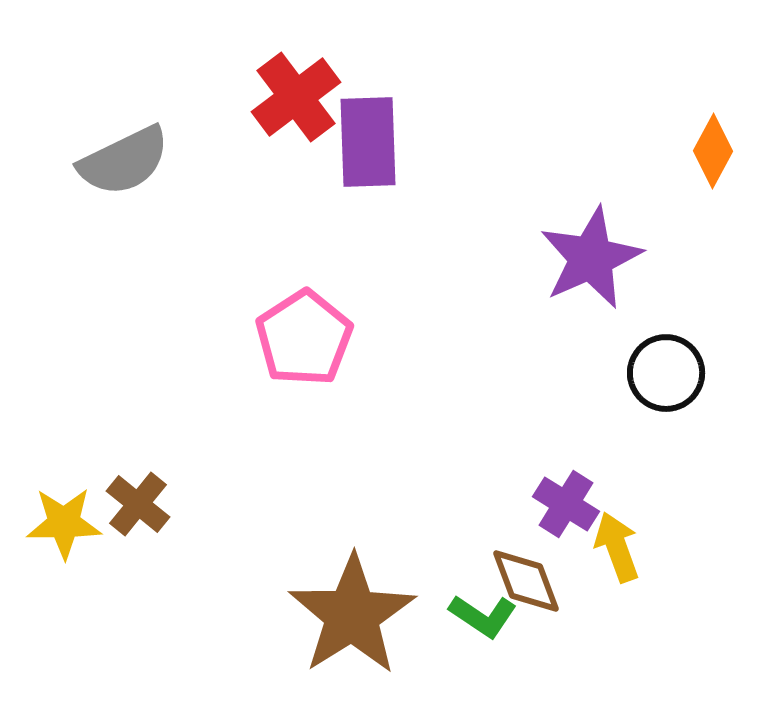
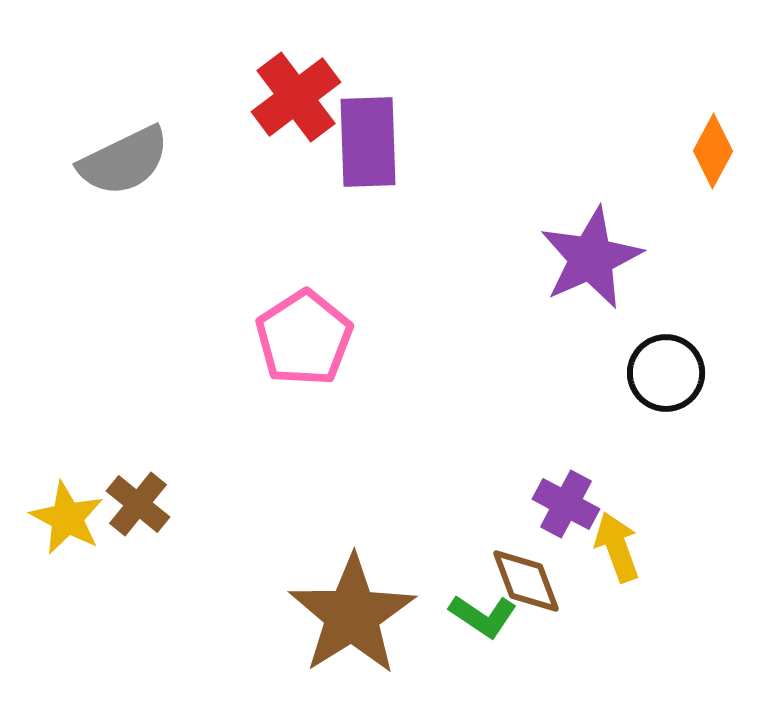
purple cross: rotated 4 degrees counterclockwise
yellow star: moved 3 px right, 5 px up; rotated 28 degrees clockwise
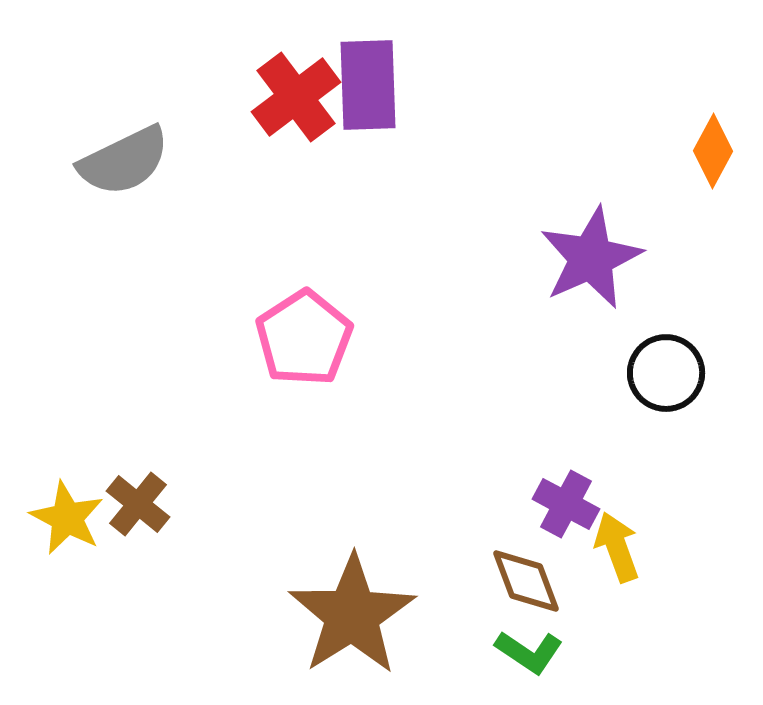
purple rectangle: moved 57 px up
green L-shape: moved 46 px right, 36 px down
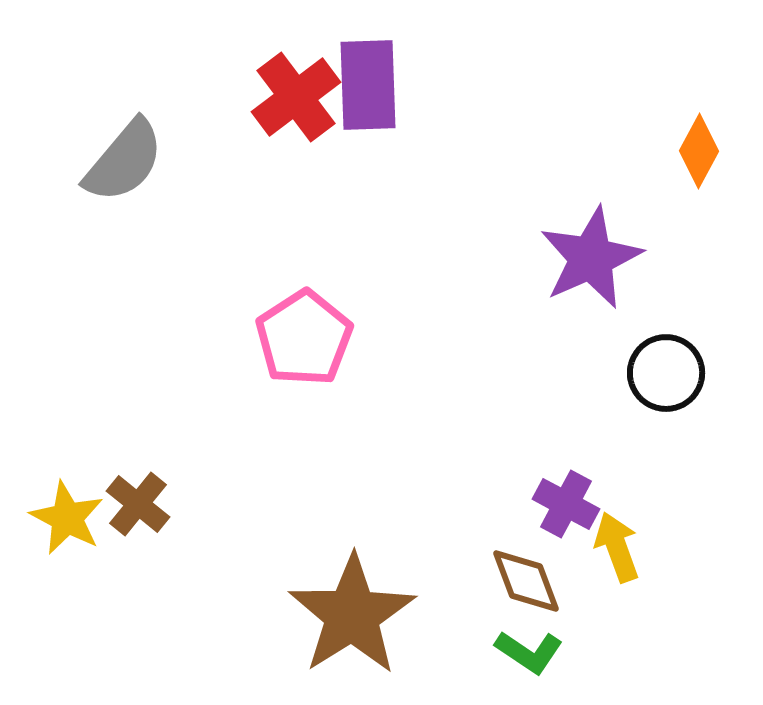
orange diamond: moved 14 px left
gray semicircle: rotated 24 degrees counterclockwise
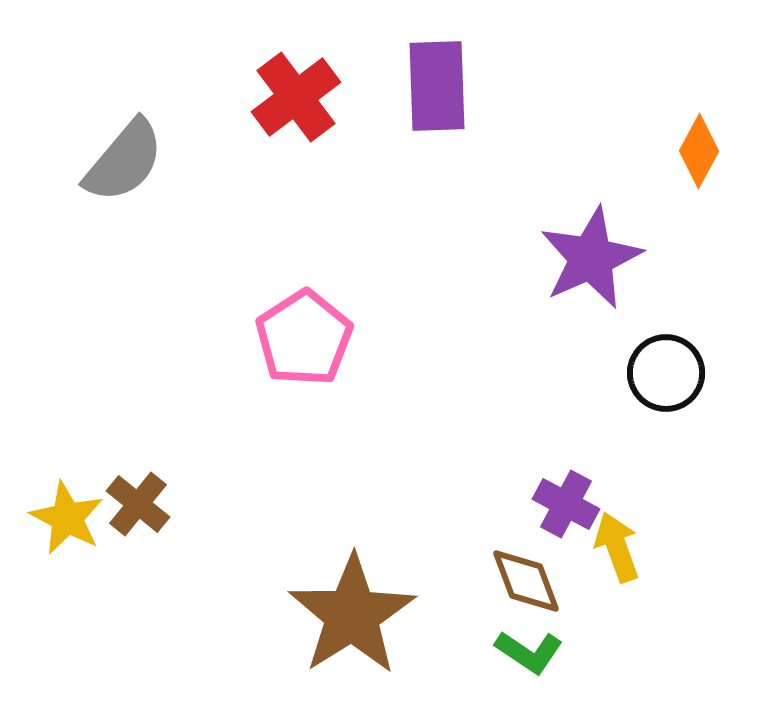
purple rectangle: moved 69 px right, 1 px down
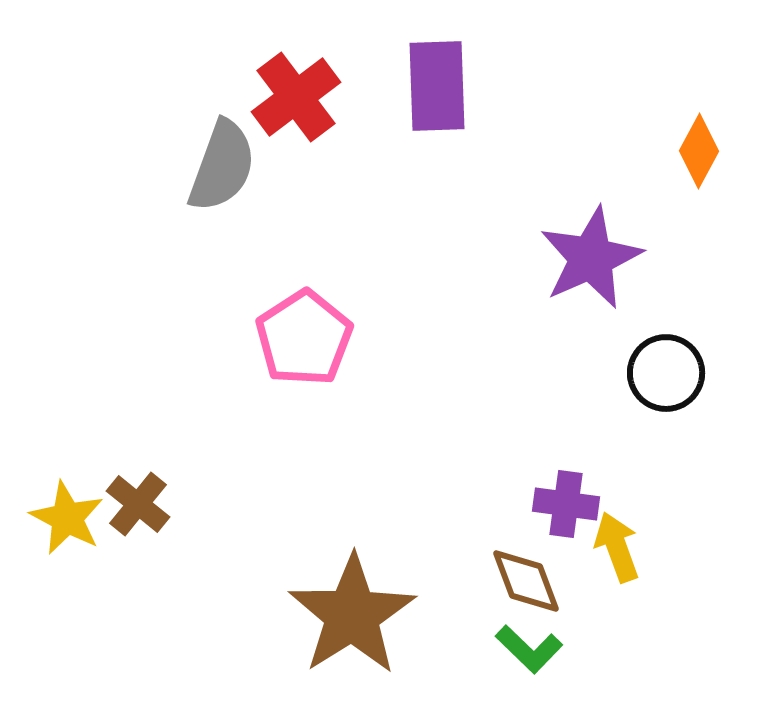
gray semicircle: moved 98 px right, 5 px down; rotated 20 degrees counterclockwise
purple cross: rotated 20 degrees counterclockwise
green L-shape: moved 3 px up; rotated 10 degrees clockwise
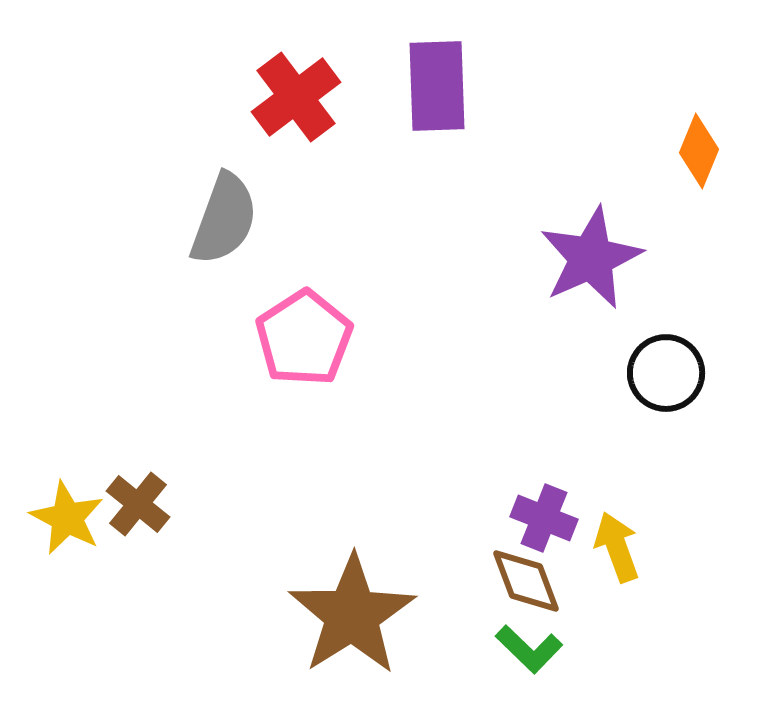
orange diamond: rotated 6 degrees counterclockwise
gray semicircle: moved 2 px right, 53 px down
purple cross: moved 22 px left, 14 px down; rotated 14 degrees clockwise
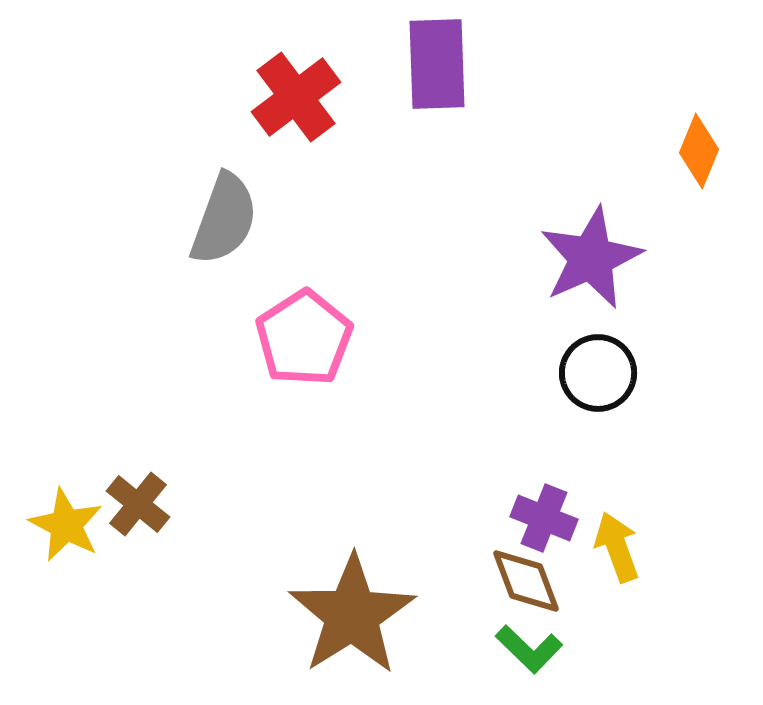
purple rectangle: moved 22 px up
black circle: moved 68 px left
yellow star: moved 1 px left, 7 px down
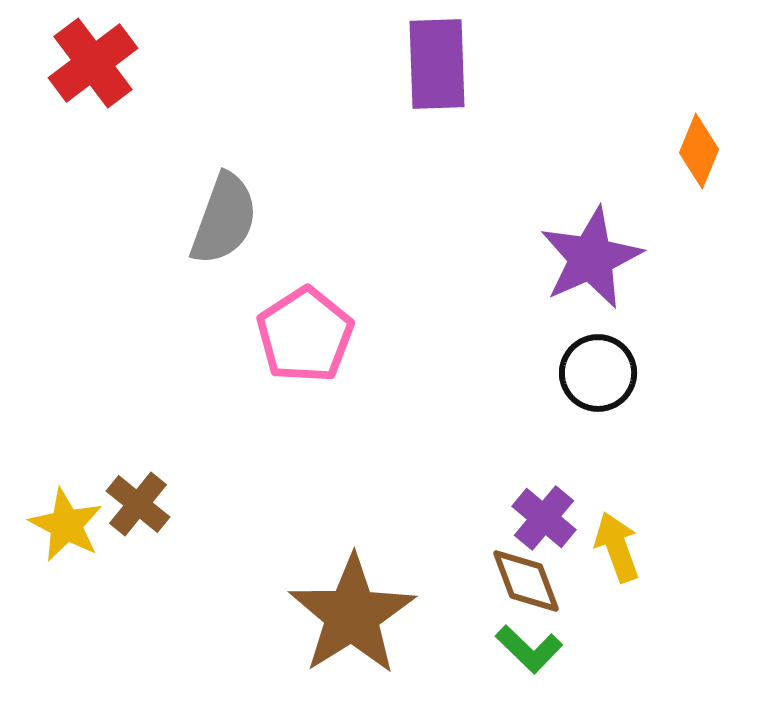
red cross: moved 203 px left, 34 px up
pink pentagon: moved 1 px right, 3 px up
purple cross: rotated 18 degrees clockwise
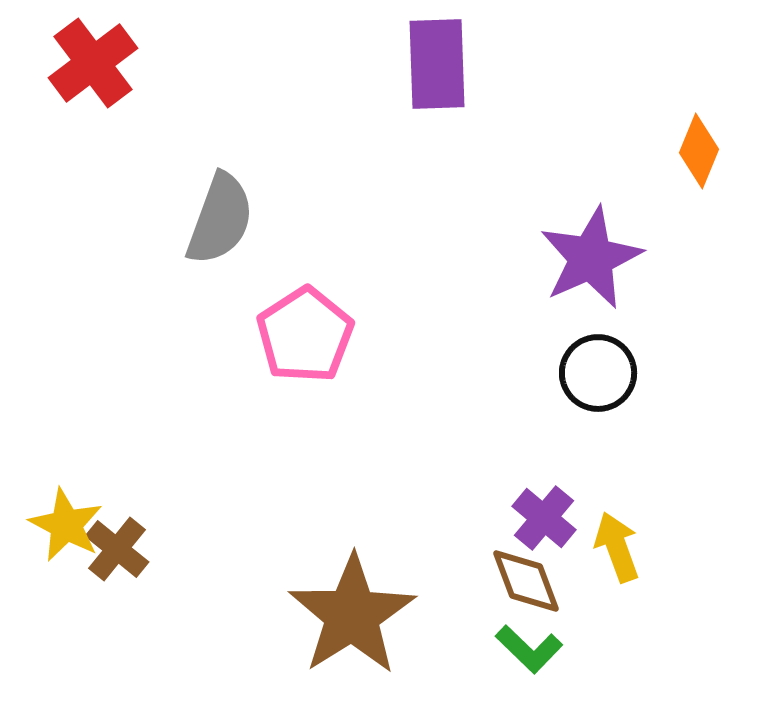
gray semicircle: moved 4 px left
brown cross: moved 21 px left, 45 px down
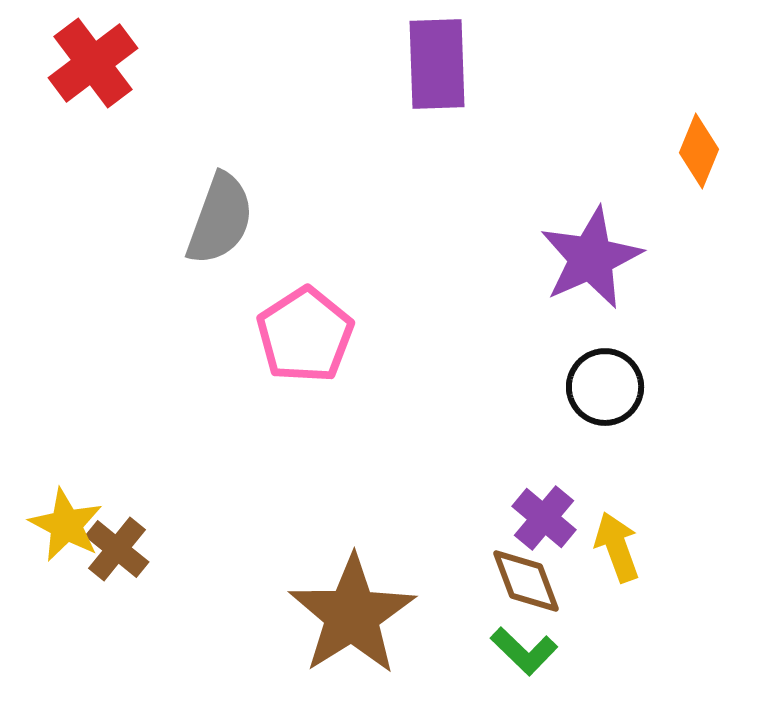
black circle: moved 7 px right, 14 px down
green L-shape: moved 5 px left, 2 px down
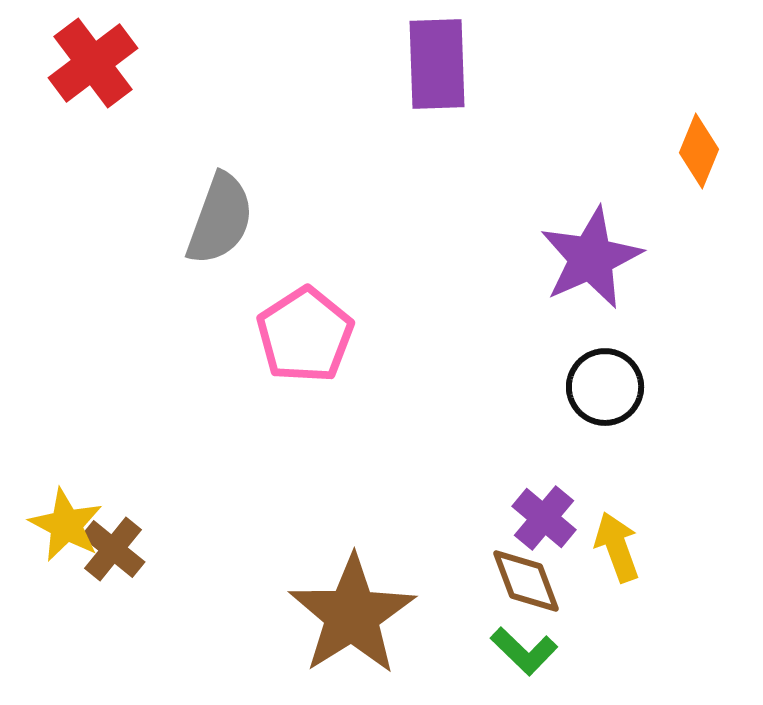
brown cross: moved 4 px left
